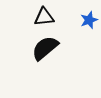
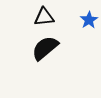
blue star: rotated 12 degrees counterclockwise
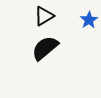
black triangle: moved 1 px up; rotated 25 degrees counterclockwise
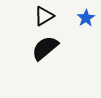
blue star: moved 3 px left, 2 px up
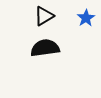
black semicircle: rotated 32 degrees clockwise
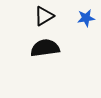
blue star: rotated 24 degrees clockwise
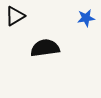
black triangle: moved 29 px left
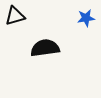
black triangle: rotated 15 degrees clockwise
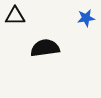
black triangle: rotated 15 degrees clockwise
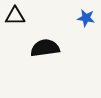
blue star: rotated 18 degrees clockwise
